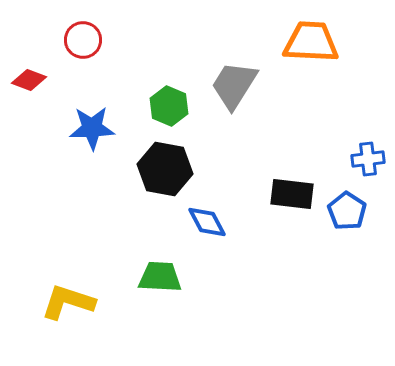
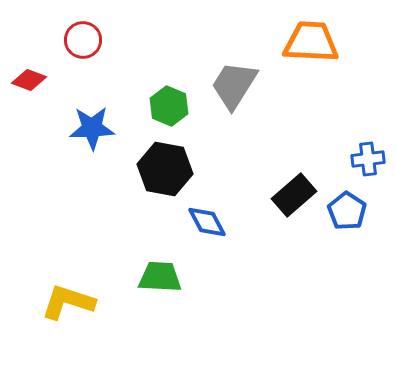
black rectangle: moved 2 px right, 1 px down; rotated 48 degrees counterclockwise
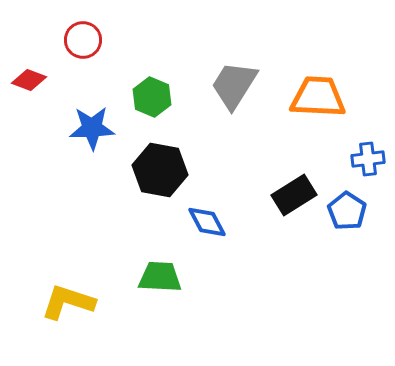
orange trapezoid: moved 7 px right, 55 px down
green hexagon: moved 17 px left, 9 px up
black hexagon: moved 5 px left, 1 px down
black rectangle: rotated 9 degrees clockwise
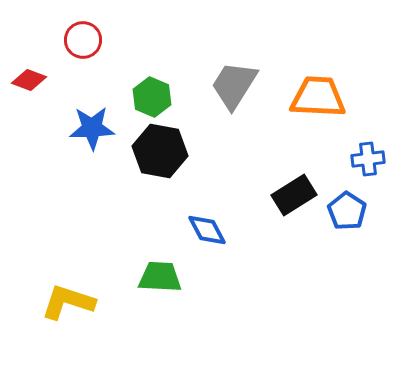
black hexagon: moved 19 px up
blue diamond: moved 8 px down
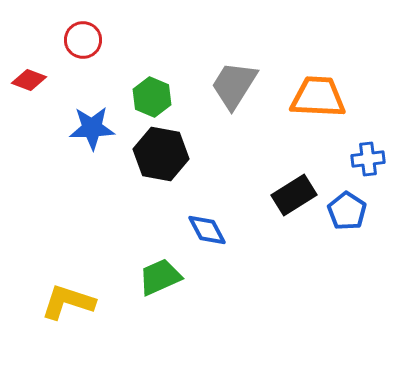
black hexagon: moved 1 px right, 3 px down
green trapezoid: rotated 27 degrees counterclockwise
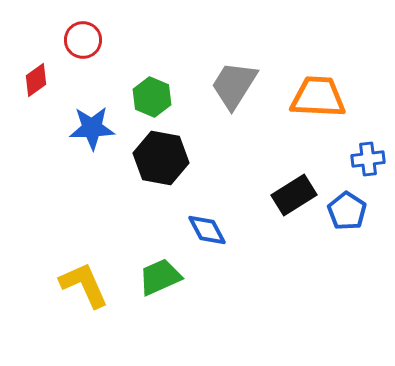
red diamond: moved 7 px right; rotated 56 degrees counterclockwise
black hexagon: moved 4 px down
yellow L-shape: moved 16 px right, 17 px up; rotated 48 degrees clockwise
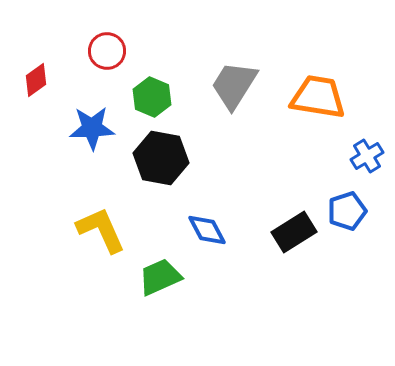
red circle: moved 24 px right, 11 px down
orange trapezoid: rotated 6 degrees clockwise
blue cross: moved 1 px left, 3 px up; rotated 24 degrees counterclockwise
black rectangle: moved 37 px down
blue pentagon: rotated 21 degrees clockwise
yellow L-shape: moved 17 px right, 55 px up
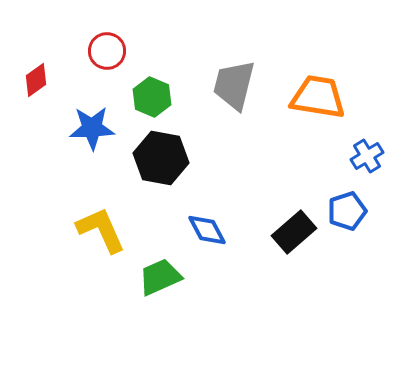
gray trapezoid: rotated 18 degrees counterclockwise
black rectangle: rotated 9 degrees counterclockwise
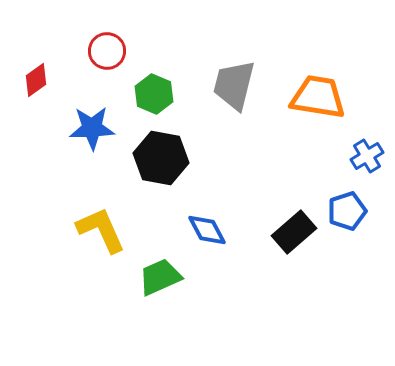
green hexagon: moved 2 px right, 3 px up
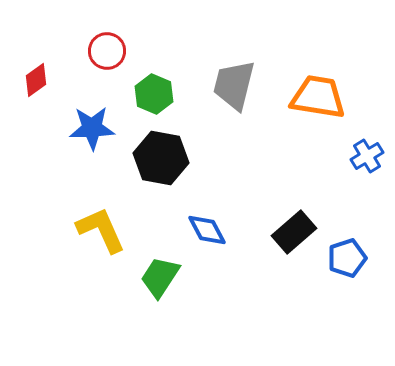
blue pentagon: moved 47 px down
green trapezoid: rotated 33 degrees counterclockwise
